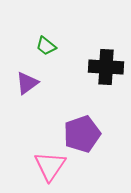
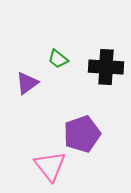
green trapezoid: moved 12 px right, 13 px down
pink triangle: rotated 12 degrees counterclockwise
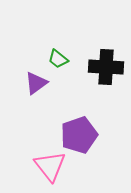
purple triangle: moved 9 px right
purple pentagon: moved 3 px left, 1 px down
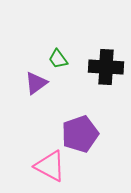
green trapezoid: rotated 15 degrees clockwise
purple pentagon: moved 1 px right, 1 px up
pink triangle: rotated 24 degrees counterclockwise
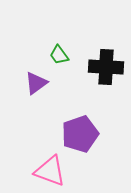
green trapezoid: moved 1 px right, 4 px up
pink triangle: moved 5 px down; rotated 8 degrees counterclockwise
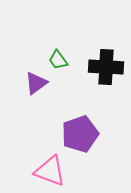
green trapezoid: moved 1 px left, 5 px down
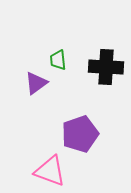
green trapezoid: rotated 30 degrees clockwise
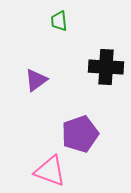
green trapezoid: moved 1 px right, 39 px up
purple triangle: moved 3 px up
